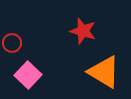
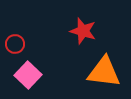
red circle: moved 3 px right, 1 px down
orange triangle: rotated 24 degrees counterclockwise
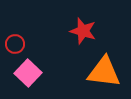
pink square: moved 2 px up
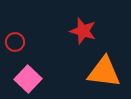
red circle: moved 2 px up
pink square: moved 6 px down
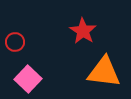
red star: rotated 16 degrees clockwise
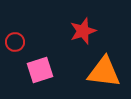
red star: rotated 20 degrees clockwise
pink square: moved 12 px right, 9 px up; rotated 28 degrees clockwise
